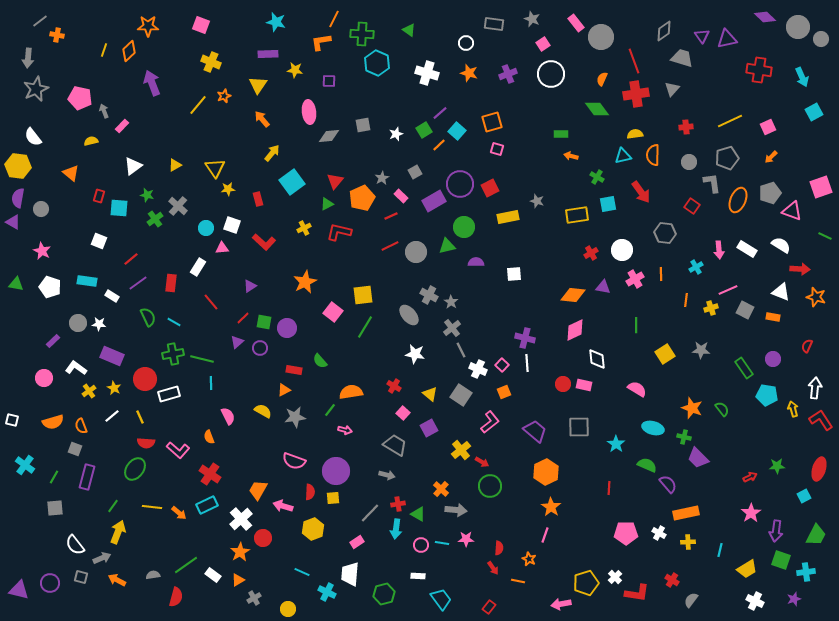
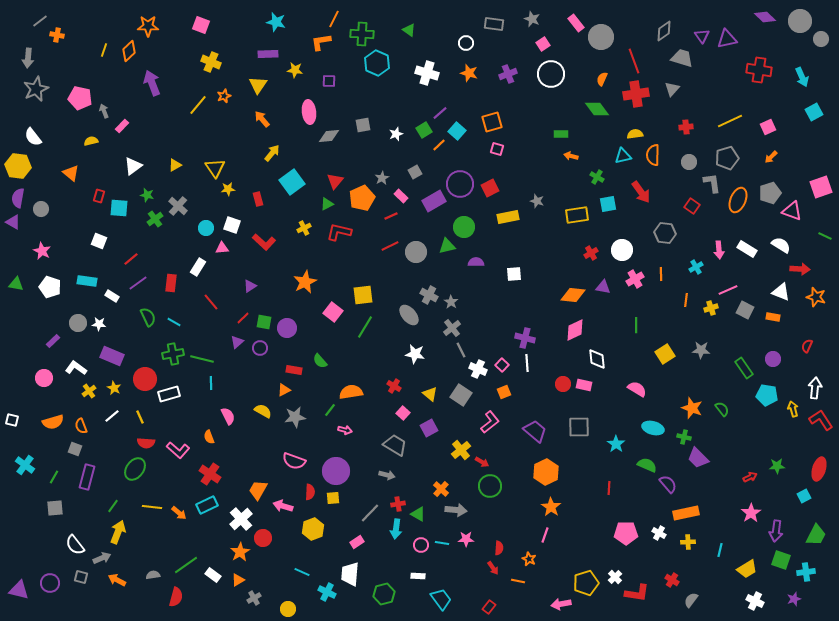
gray circle at (798, 27): moved 2 px right, 6 px up
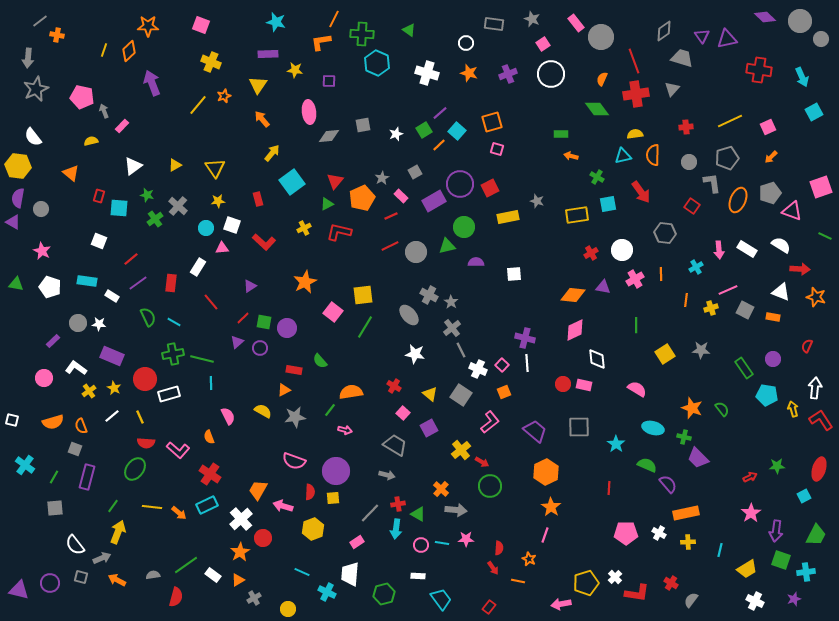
pink pentagon at (80, 98): moved 2 px right, 1 px up
yellow star at (228, 189): moved 10 px left, 12 px down
red cross at (672, 580): moved 1 px left, 3 px down
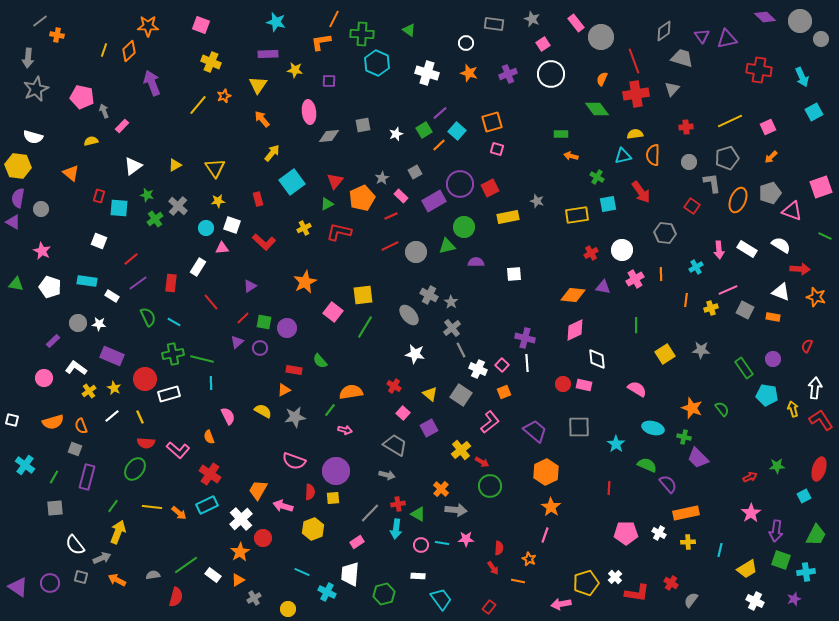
white semicircle at (33, 137): rotated 36 degrees counterclockwise
purple triangle at (19, 590): moved 1 px left, 3 px up; rotated 20 degrees clockwise
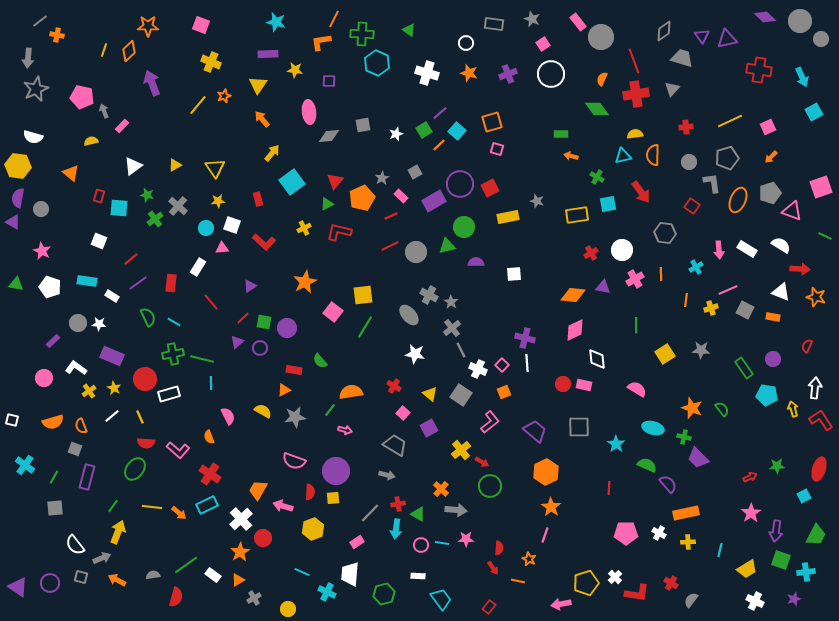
pink rectangle at (576, 23): moved 2 px right, 1 px up
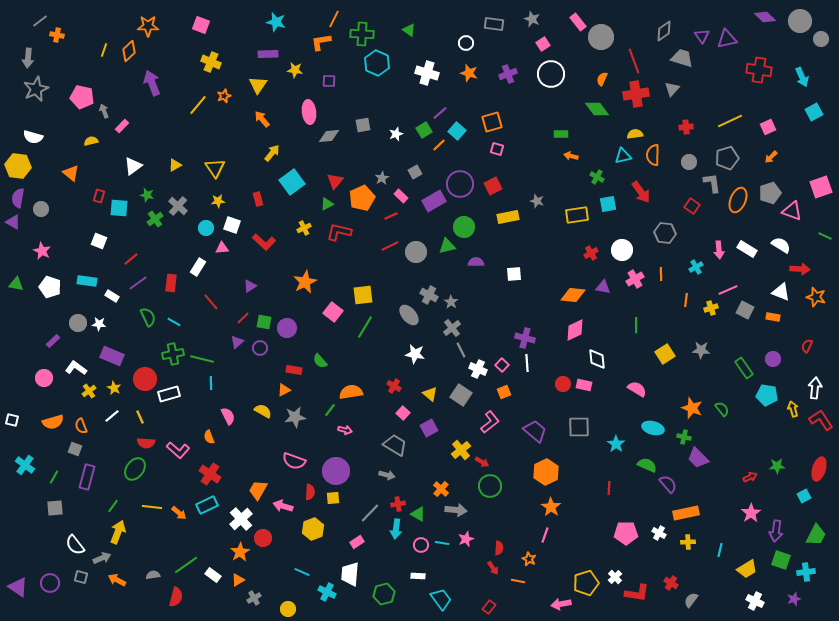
red square at (490, 188): moved 3 px right, 2 px up
pink star at (466, 539): rotated 21 degrees counterclockwise
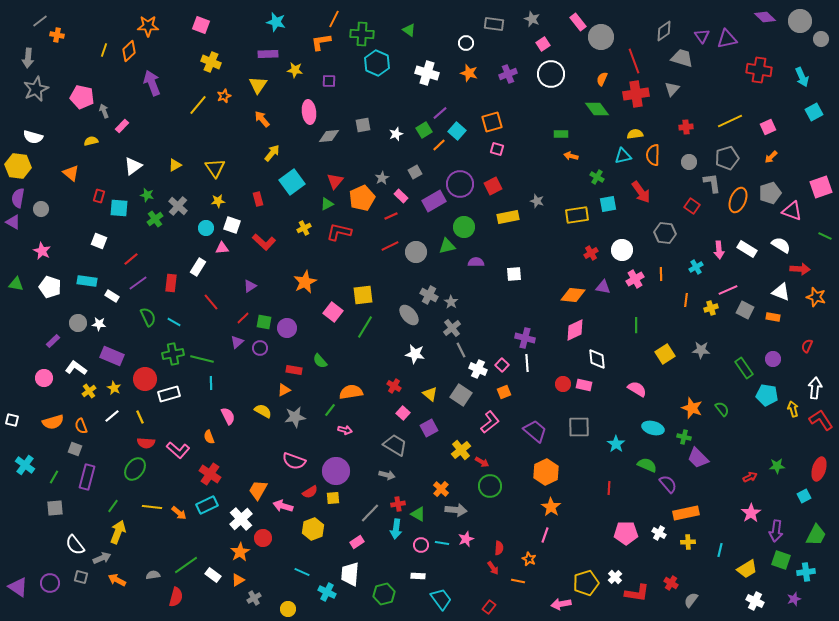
red semicircle at (310, 492): rotated 56 degrees clockwise
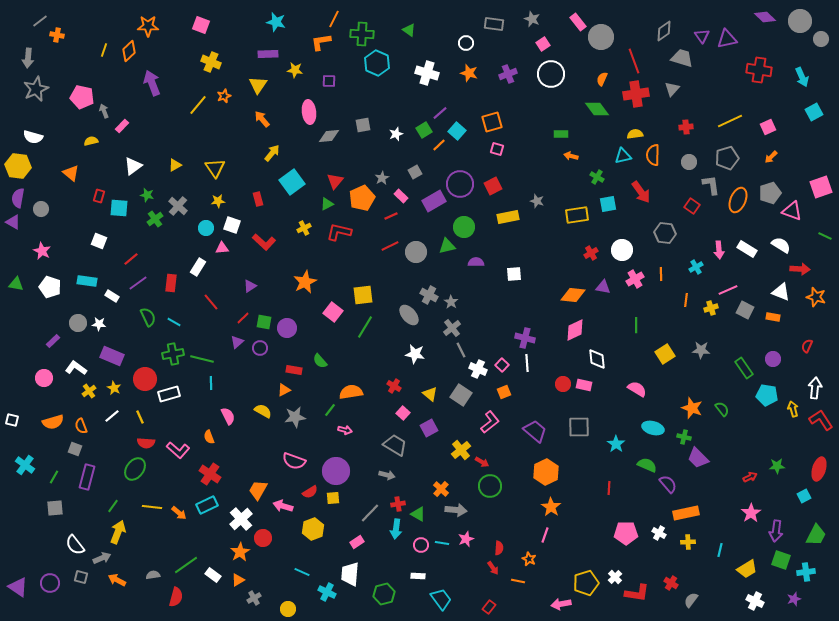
gray L-shape at (712, 183): moved 1 px left, 2 px down
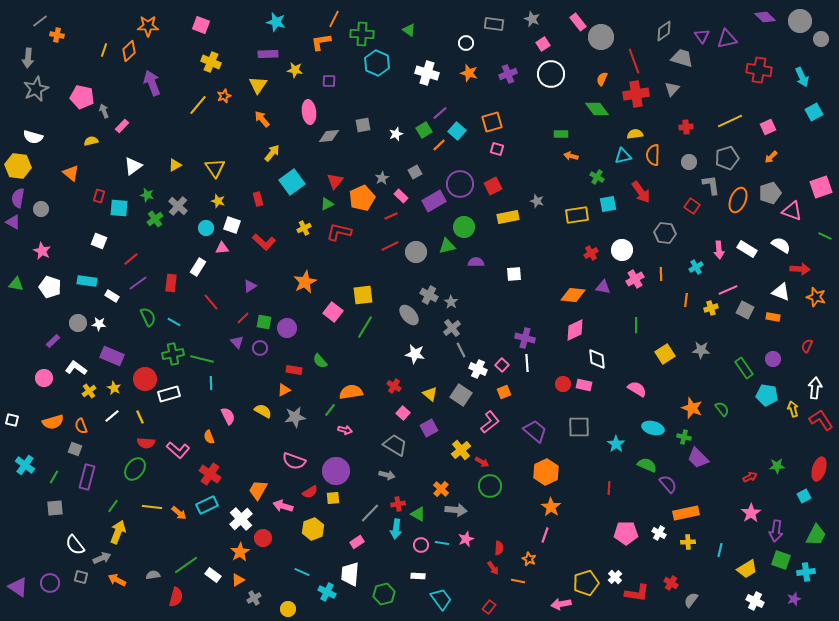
yellow star at (218, 201): rotated 24 degrees clockwise
purple triangle at (237, 342): rotated 32 degrees counterclockwise
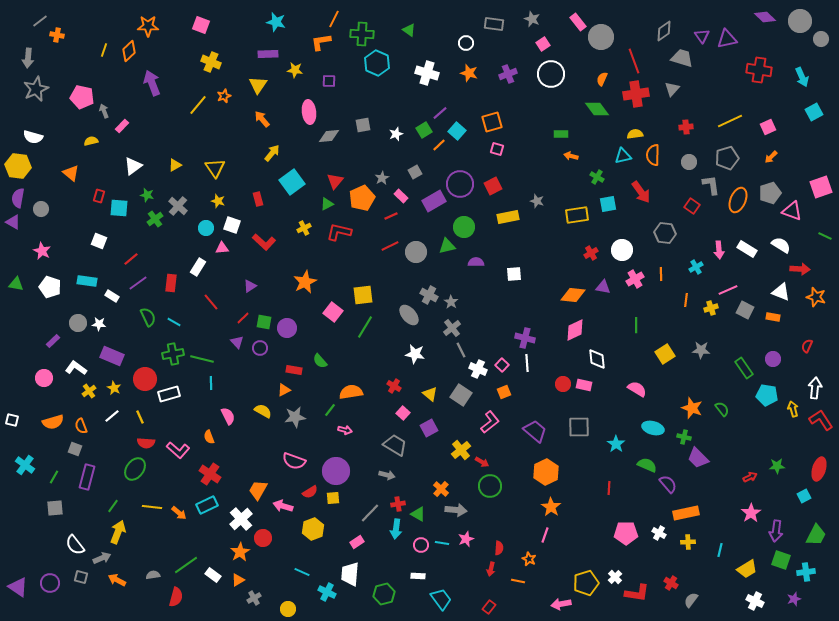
red arrow at (493, 568): moved 2 px left, 1 px down; rotated 48 degrees clockwise
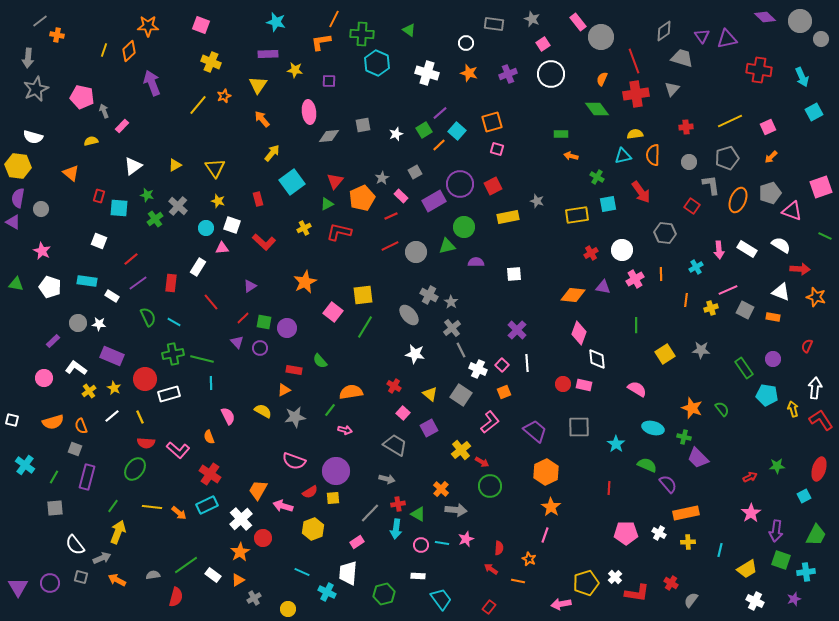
pink diamond at (575, 330): moved 4 px right, 3 px down; rotated 45 degrees counterclockwise
purple cross at (525, 338): moved 8 px left, 8 px up; rotated 30 degrees clockwise
gray arrow at (387, 475): moved 4 px down
red arrow at (491, 569): rotated 112 degrees clockwise
white trapezoid at (350, 574): moved 2 px left, 1 px up
purple triangle at (18, 587): rotated 25 degrees clockwise
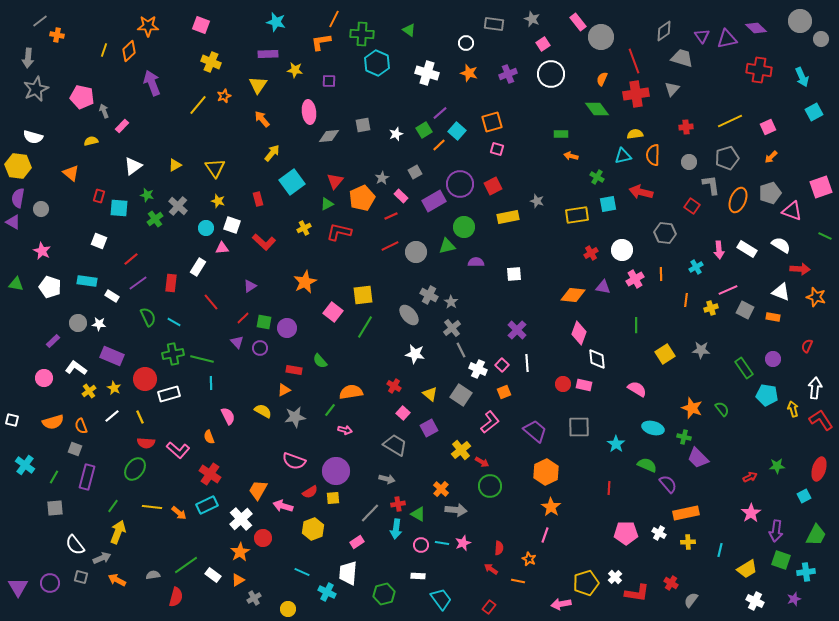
purple diamond at (765, 17): moved 9 px left, 11 px down
red arrow at (641, 192): rotated 140 degrees clockwise
pink star at (466, 539): moved 3 px left, 4 px down
